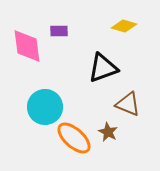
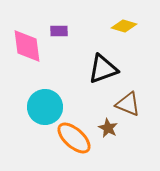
black triangle: moved 1 px down
brown star: moved 4 px up
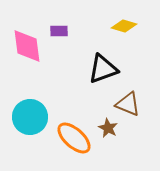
cyan circle: moved 15 px left, 10 px down
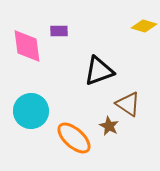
yellow diamond: moved 20 px right
black triangle: moved 4 px left, 2 px down
brown triangle: rotated 12 degrees clockwise
cyan circle: moved 1 px right, 6 px up
brown star: moved 1 px right, 2 px up
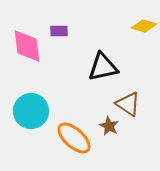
black triangle: moved 4 px right, 4 px up; rotated 8 degrees clockwise
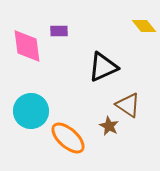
yellow diamond: rotated 35 degrees clockwise
black triangle: rotated 12 degrees counterclockwise
brown triangle: moved 1 px down
orange ellipse: moved 6 px left
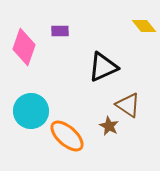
purple rectangle: moved 1 px right
pink diamond: moved 3 px left, 1 px down; rotated 27 degrees clockwise
orange ellipse: moved 1 px left, 2 px up
